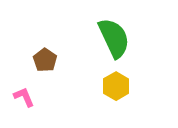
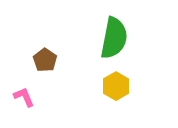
green semicircle: rotated 36 degrees clockwise
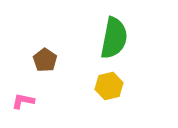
yellow hexagon: moved 7 px left; rotated 16 degrees clockwise
pink L-shape: moved 1 px left, 4 px down; rotated 55 degrees counterclockwise
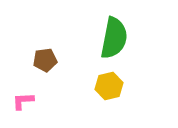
brown pentagon: rotated 30 degrees clockwise
pink L-shape: rotated 15 degrees counterclockwise
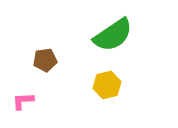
green semicircle: moved 1 px left, 3 px up; rotated 45 degrees clockwise
yellow hexagon: moved 2 px left, 1 px up
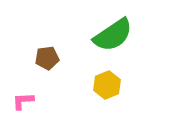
brown pentagon: moved 2 px right, 2 px up
yellow hexagon: rotated 8 degrees counterclockwise
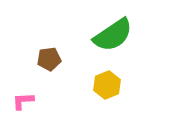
brown pentagon: moved 2 px right, 1 px down
